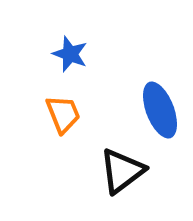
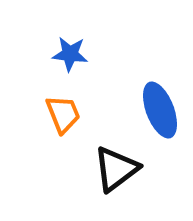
blue star: rotated 15 degrees counterclockwise
black triangle: moved 6 px left, 2 px up
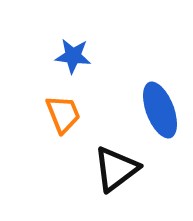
blue star: moved 3 px right, 2 px down
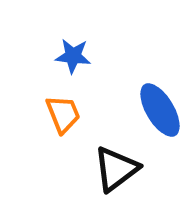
blue ellipse: rotated 10 degrees counterclockwise
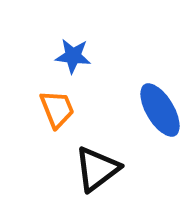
orange trapezoid: moved 6 px left, 5 px up
black triangle: moved 19 px left
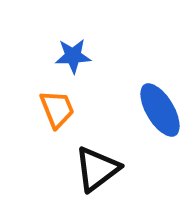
blue star: rotated 9 degrees counterclockwise
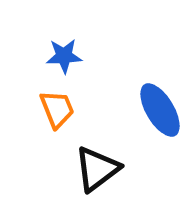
blue star: moved 9 px left
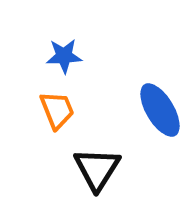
orange trapezoid: moved 1 px down
black triangle: rotated 21 degrees counterclockwise
